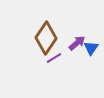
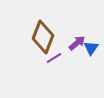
brown diamond: moved 3 px left, 1 px up; rotated 12 degrees counterclockwise
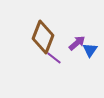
blue triangle: moved 1 px left, 2 px down
purple line: rotated 70 degrees clockwise
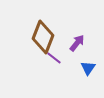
purple arrow: rotated 12 degrees counterclockwise
blue triangle: moved 2 px left, 18 px down
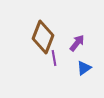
purple line: rotated 42 degrees clockwise
blue triangle: moved 4 px left; rotated 21 degrees clockwise
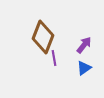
purple arrow: moved 7 px right, 2 px down
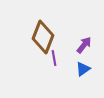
blue triangle: moved 1 px left, 1 px down
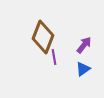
purple line: moved 1 px up
